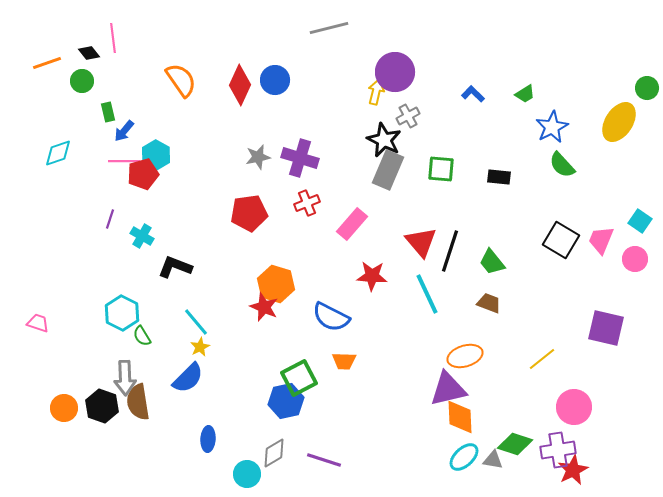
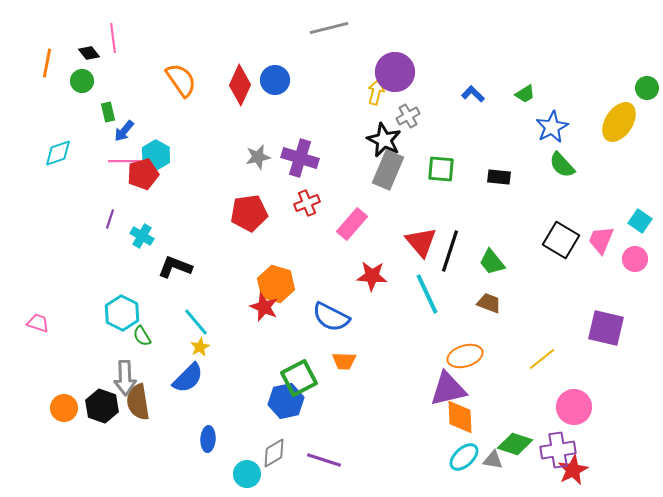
orange line at (47, 63): rotated 60 degrees counterclockwise
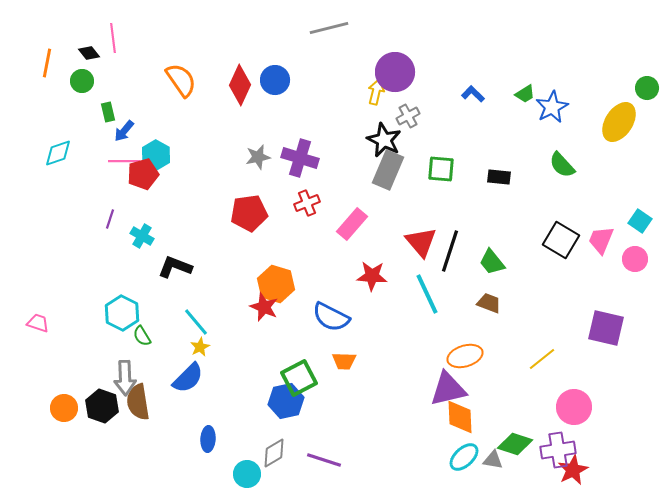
blue star at (552, 127): moved 20 px up
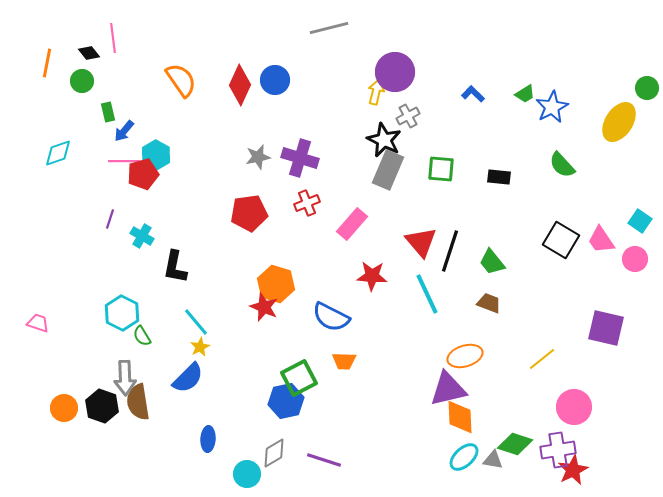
pink trapezoid at (601, 240): rotated 56 degrees counterclockwise
black L-shape at (175, 267): rotated 100 degrees counterclockwise
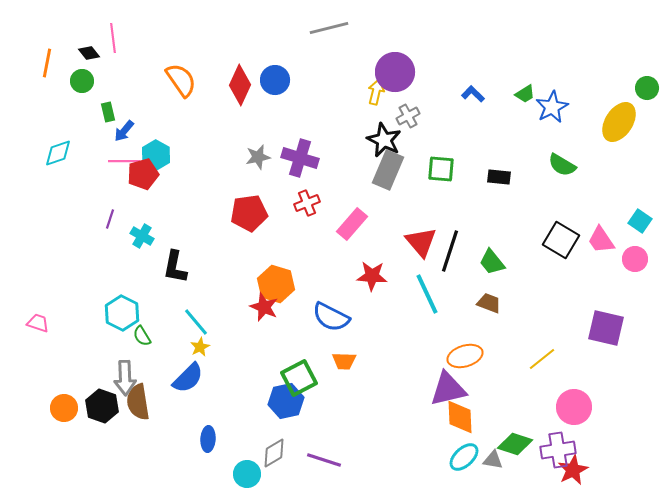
green semicircle at (562, 165): rotated 16 degrees counterclockwise
